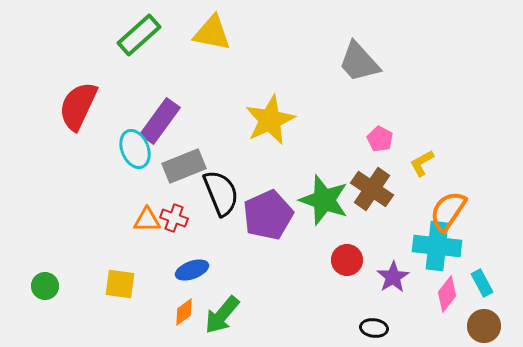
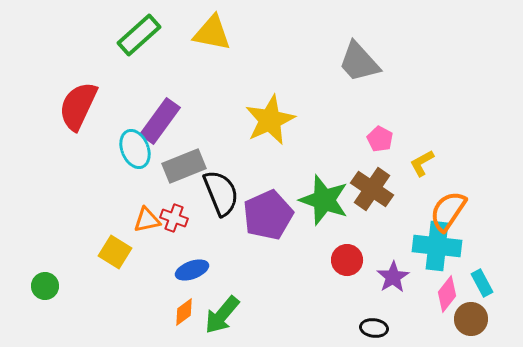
orange triangle: rotated 12 degrees counterclockwise
yellow square: moved 5 px left, 32 px up; rotated 24 degrees clockwise
brown circle: moved 13 px left, 7 px up
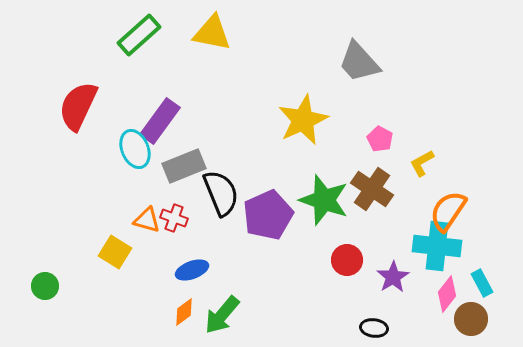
yellow star: moved 33 px right
orange triangle: rotated 28 degrees clockwise
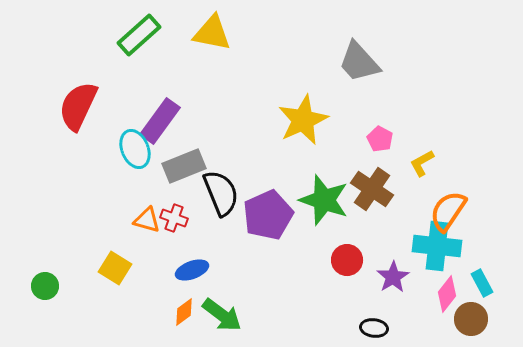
yellow square: moved 16 px down
green arrow: rotated 93 degrees counterclockwise
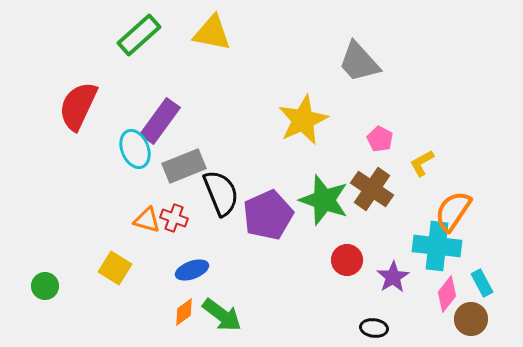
orange semicircle: moved 5 px right
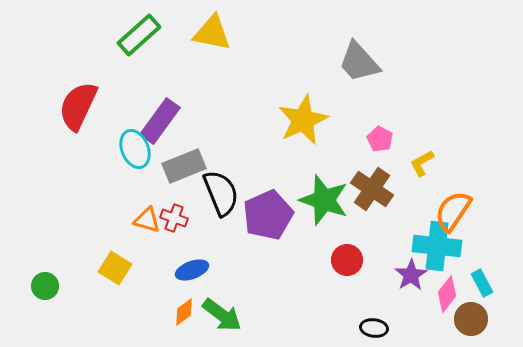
purple star: moved 18 px right, 2 px up
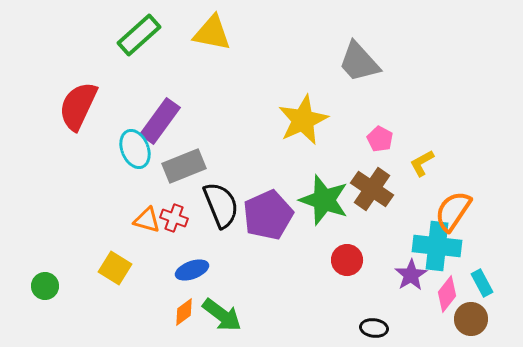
black semicircle: moved 12 px down
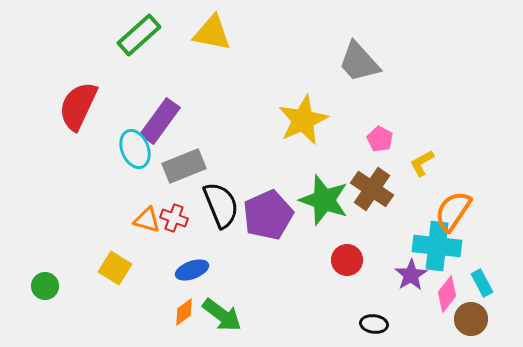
black ellipse: moved 4 px up
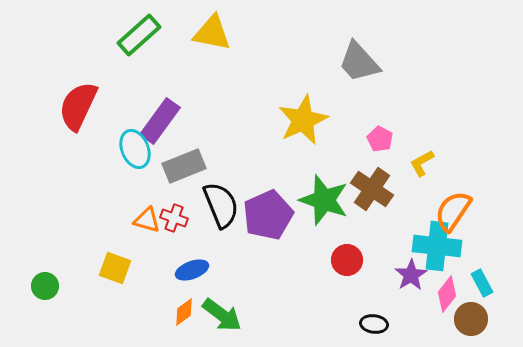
yellow square: rotated 12 degrees counterclockwise
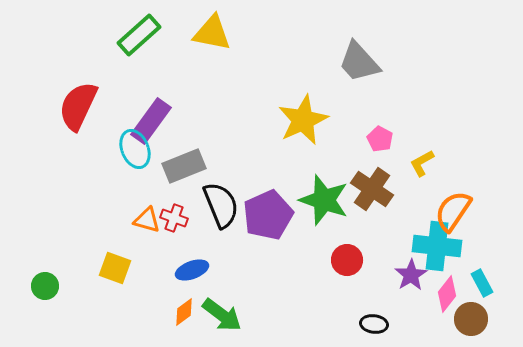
purple rectangle: moved 9 px left
